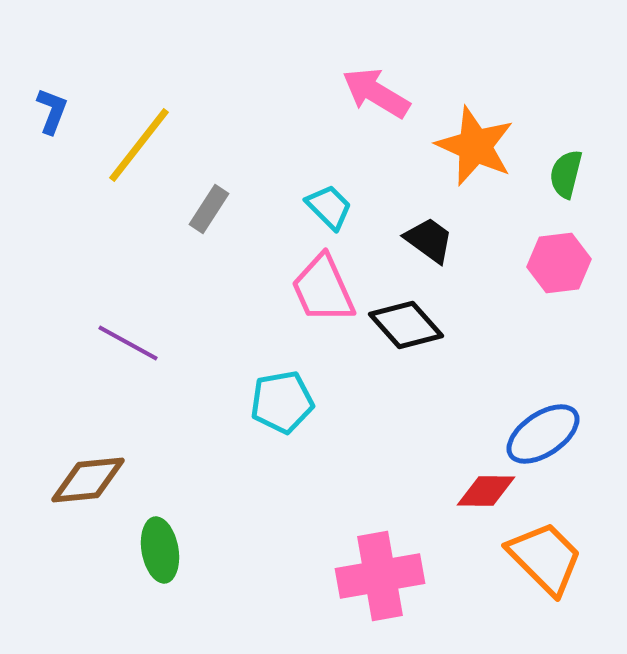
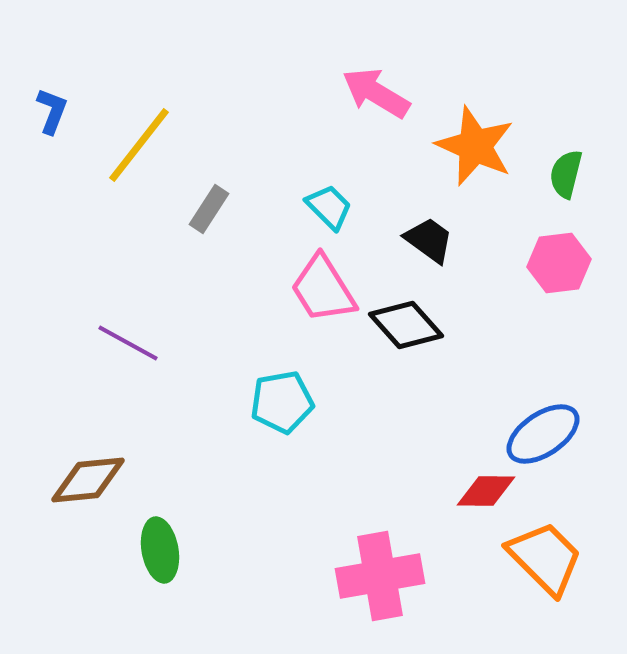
pink trapezoid: rotated 8 degrees counterclockwise
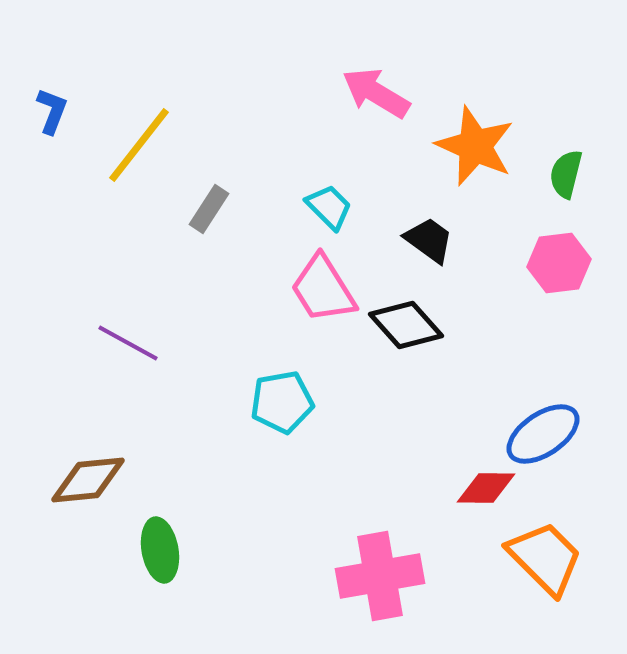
red diamond: moved 3 px up
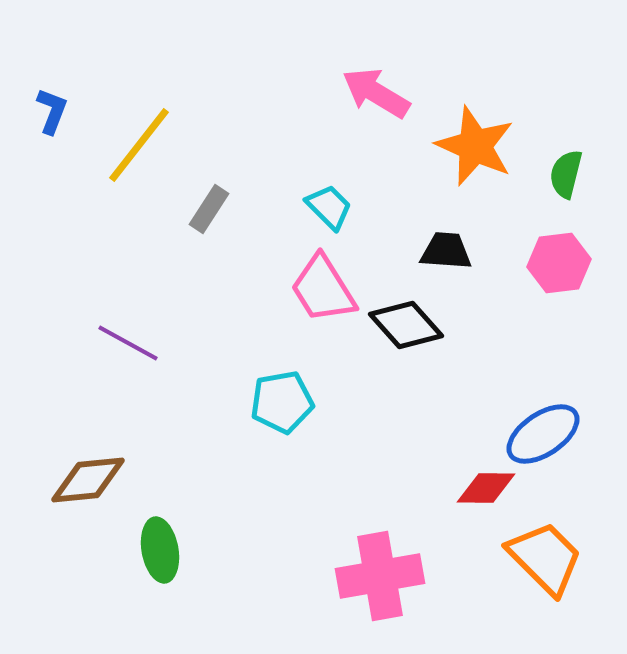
black trapezoid: moved 17 px right, 11 px down; rotated 32 degrees counterclockwise
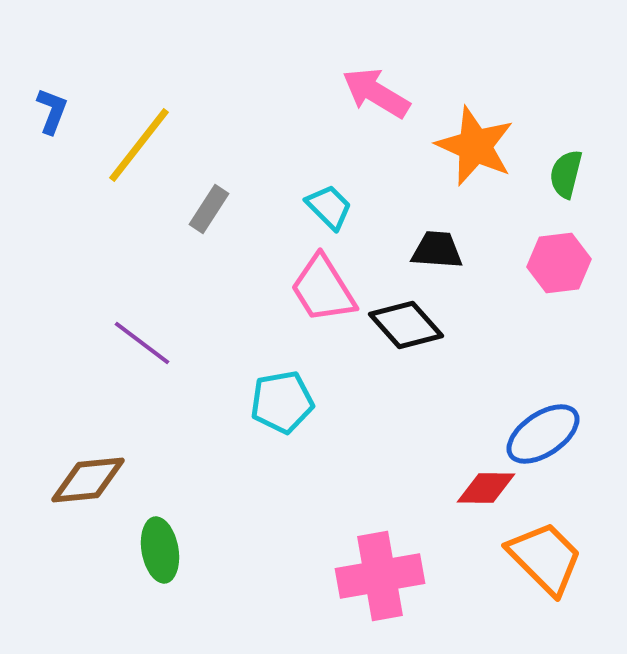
black trapezoid: moved 9 px left, 1 px up
purple line: moved 14 px right; rotated 8 degrees clockwise
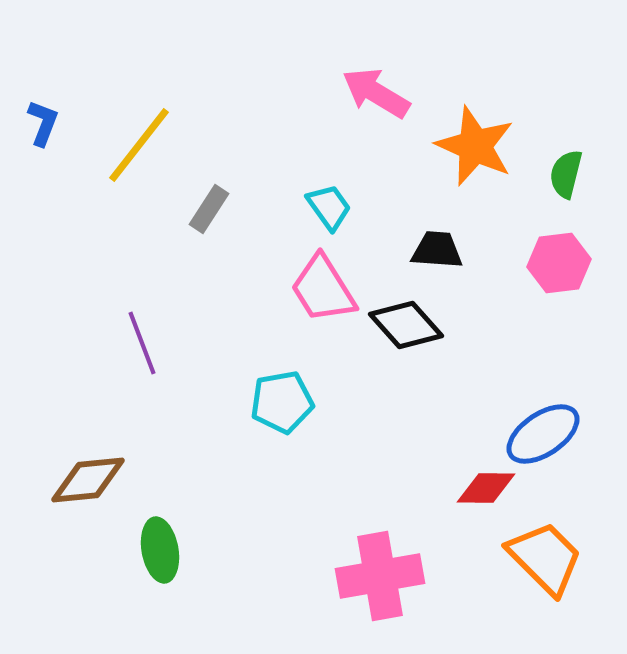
blue L-shape: moved 9 px left, 12 px down
cyan trapezoid: rotated 9 degrees clockwise
purple line: rotated 32 degrees clockwise
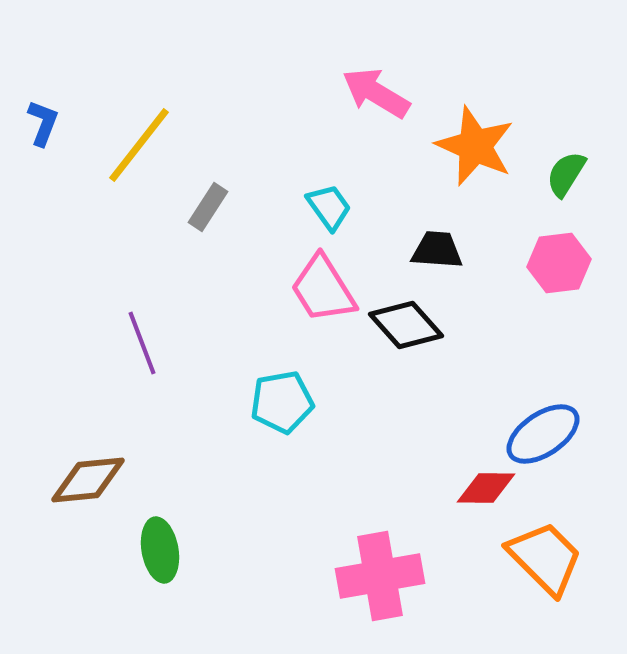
green semicircle: rotated 18 degrees clockwise
gray rectangle: moved 1 px left, 2 px up
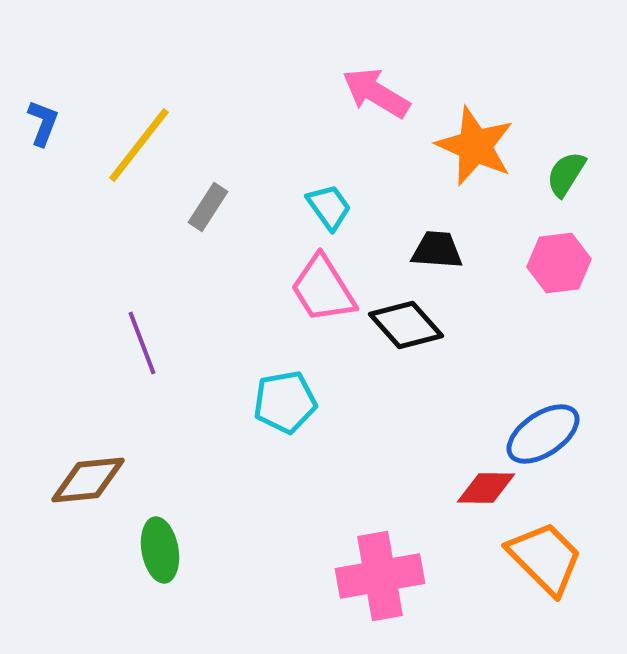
cyan pentagon: moved 3 px right
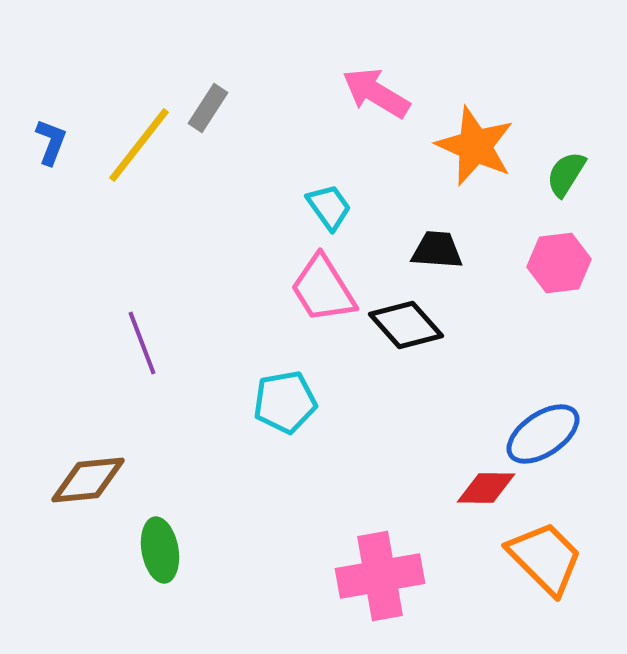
blue L-shape: moved 8 px right, 19 px down
gray rectangle: moved 99 px up
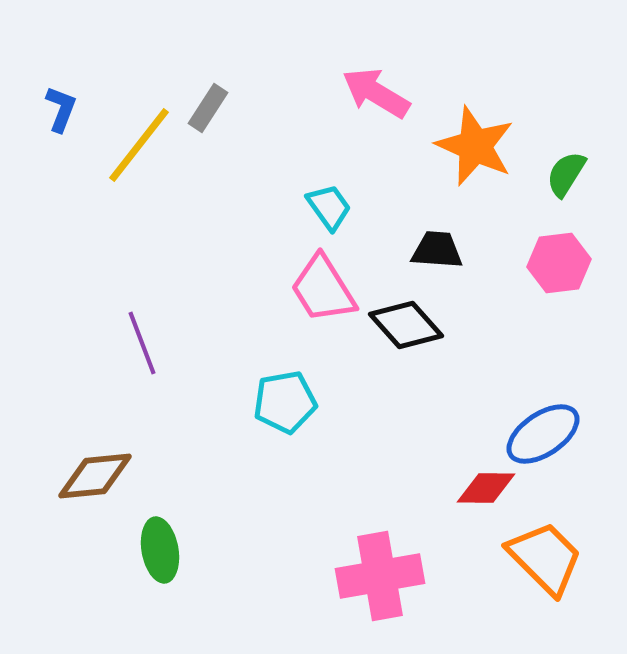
blue L-shape: moved 10 px right, 33 px up
brown diamond: moved 7 px right, 4 px up
